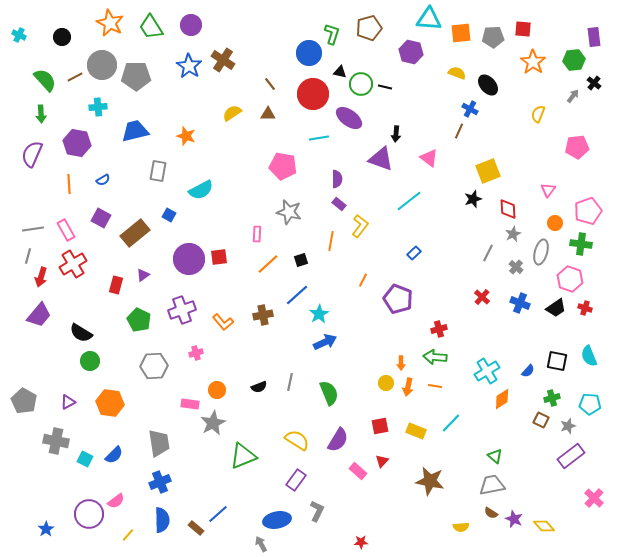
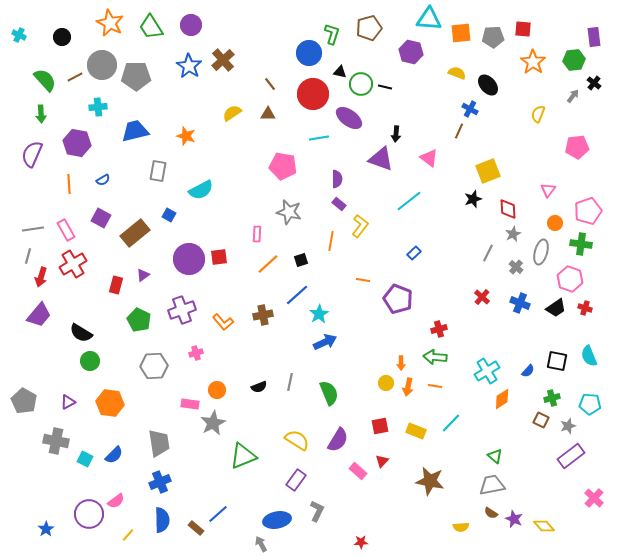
brown cross at (223, 60): rotated 15 degrees clockwise
orange line at (363, 280): rotated 72 degrees clockwise
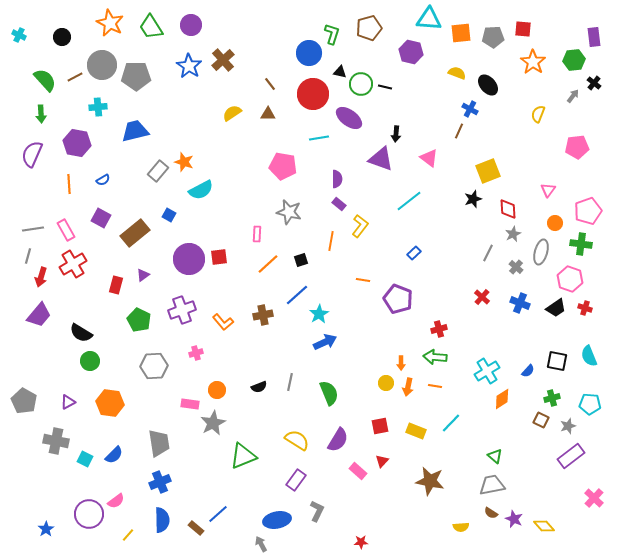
orange star at (186, 136): moved 2 px left, 26 px down
gray rectangle at (158, 171): rotated 30 degrees clockwise
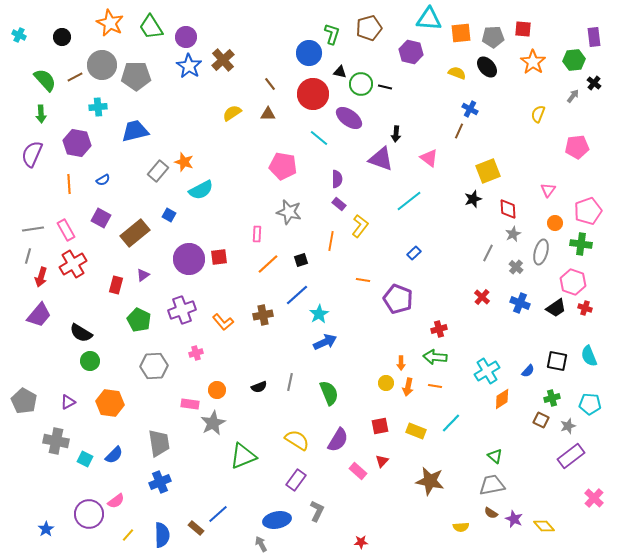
purple circle at (191, 25): moved 5 px left, 12 px down
black ellipse at (488, 85): moved 1 px left, 18 px up
cyan line at (319, 138): rotated 48 degrees clockwise
pink hexagon at (570, 279): moved 3 px right, 3 px down
blue semicircle at (162, 520): moved 15 px down
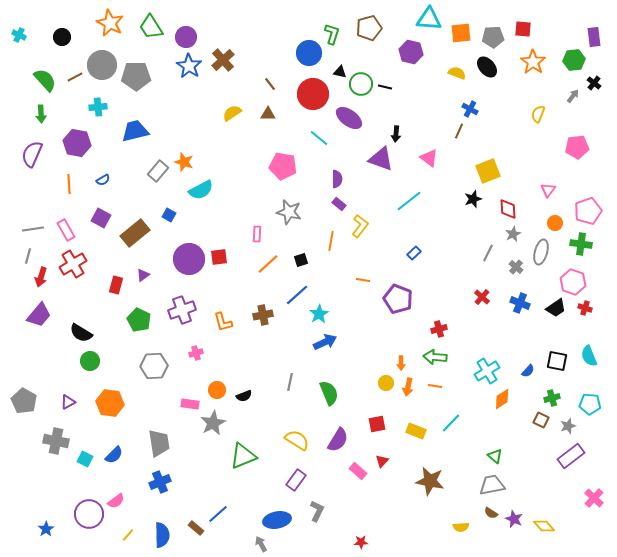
orange L-shape at (223, 322): rotated 25 degrees clockwise
black semicircle at (259, 387): moved 15 px left, 9 px down
red square at (380, 426): moved 3 px left, 2 px up
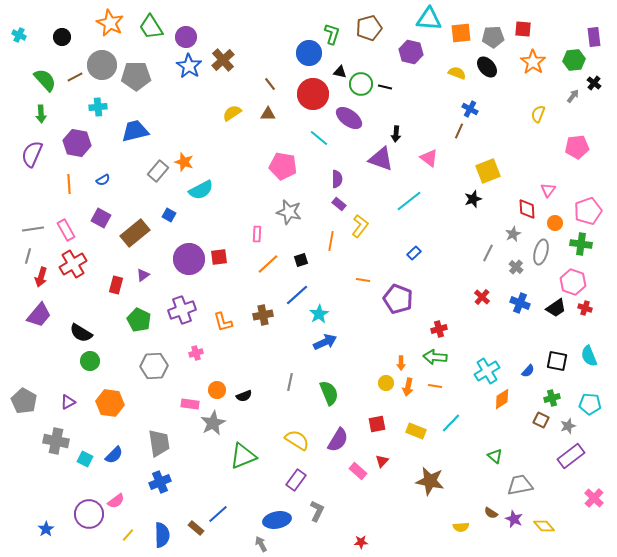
red diamond at (508, 209): moved 19 px right
gray trapezoid at (492, 485): moved 28 px right
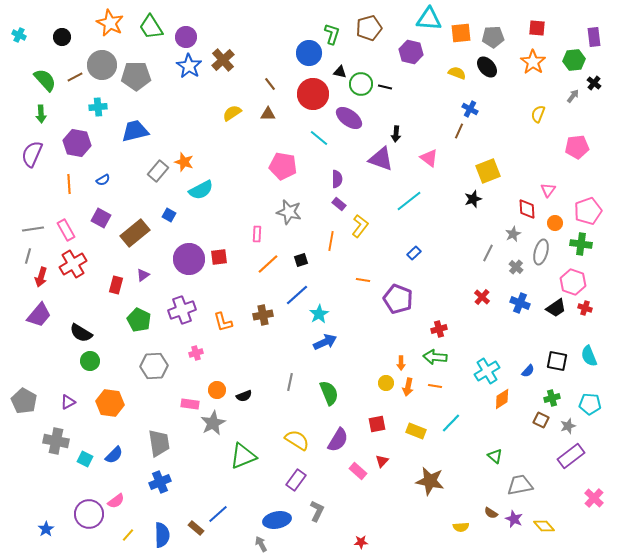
red square at (523, 29): moved 14 px right, 1 px up
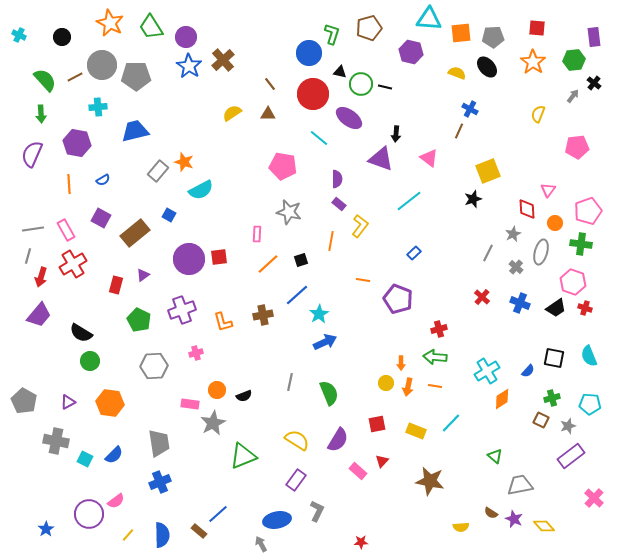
black square at (557, 361): moved 3 px left, 3 px up
brown rectangle at (196, 528): moved 3 px right, 3 px down
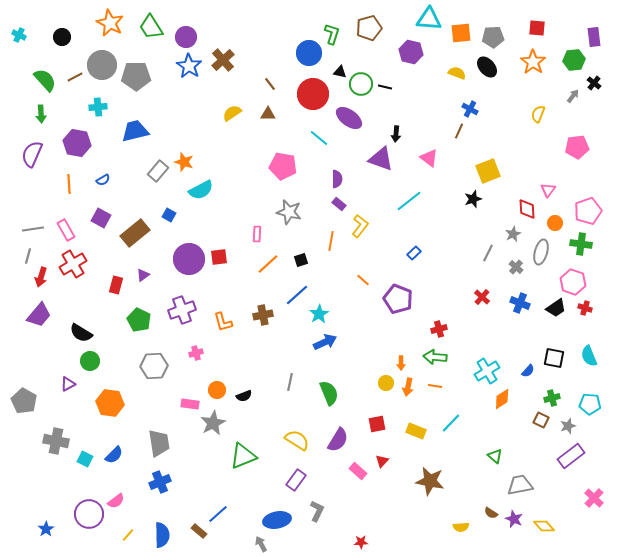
orange line at (363, 280): rotated 32 degrees clockwise
purple triangle at (68, 402): moved 18 px up
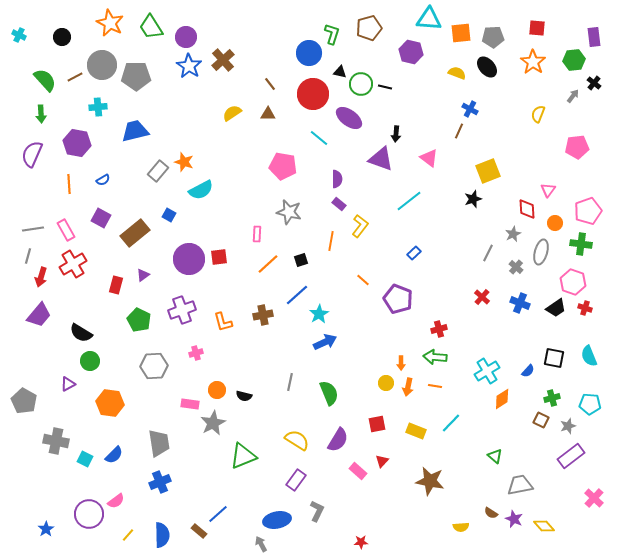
black semicircle at (244, 396): rotated 35 degrees clockwise
